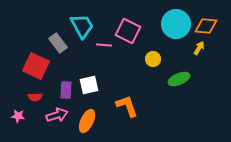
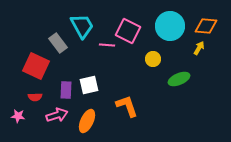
cyan circle: moved 6 px left, 2 px down
pink line: moved 3 px right
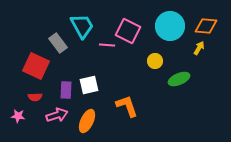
yellow circle: moved 2 px right, 2 px down
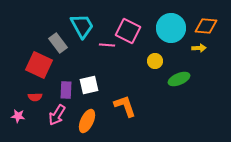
cyan circle: moved 1 px right, 2 px down
yellow arrow: rotated 56 degrees clockwise
red square: moved 3 px right, 1 px up
orange L-shape: moved 2 px left
pink arrow: rotated 140 degrees clockwise
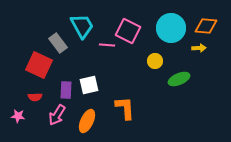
orange L-shape: moved 2 px down; rotated 15 degrees clockwise
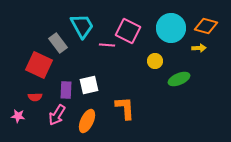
orange diamond: rotated 10 degrees clockwise
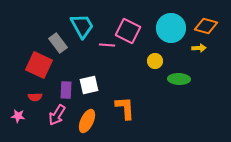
green ellipse: rotated 25 degrees clockwise
